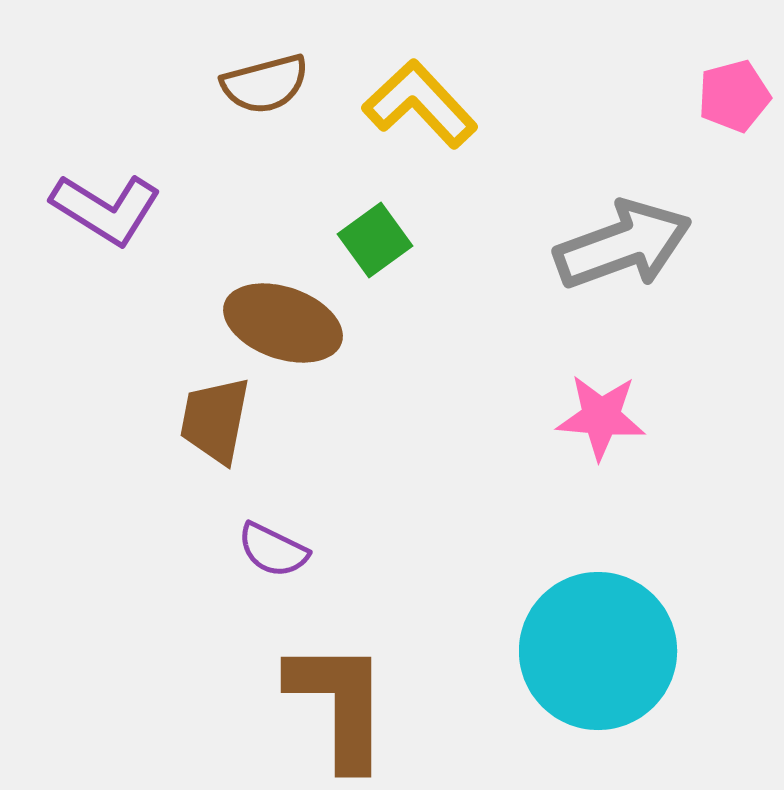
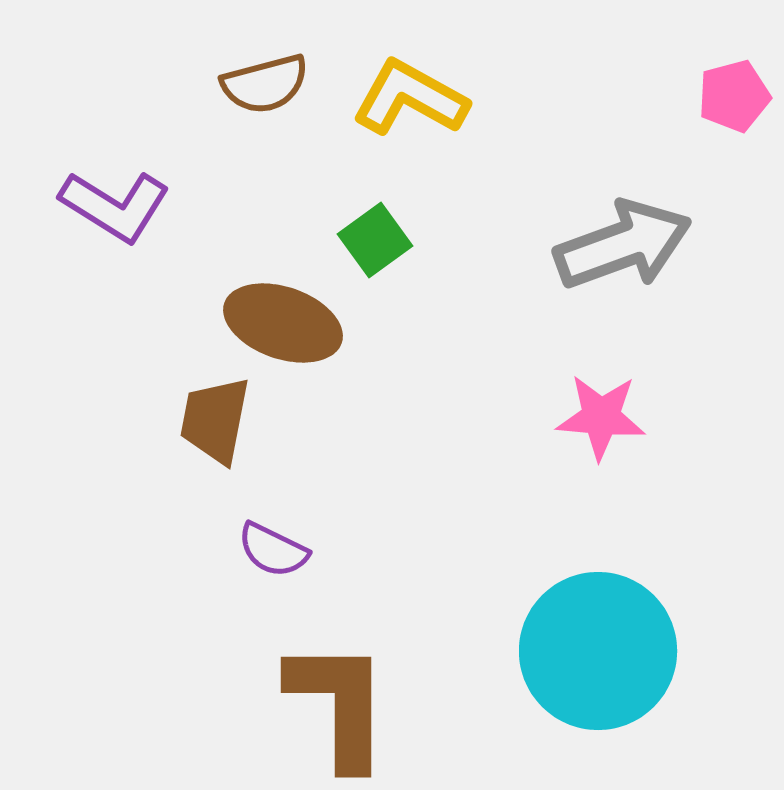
yellow L-shape: moved 10 px left, 6 px up; rotated 18 degrees counterclockwise
purple L-shape: moved 9 px right, 3 px up
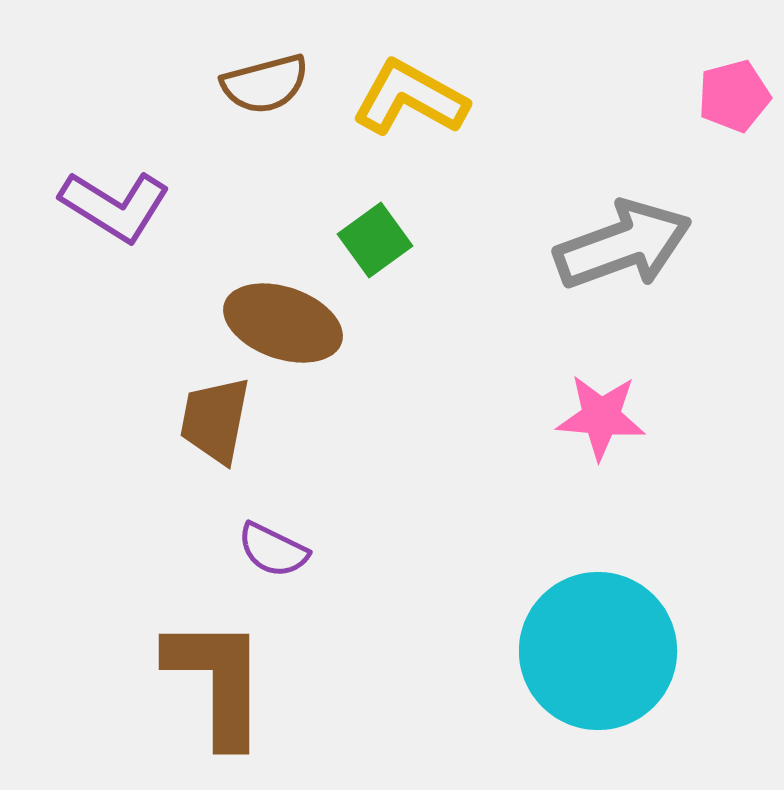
brown L-shape: moved 122 px left, 23 px up
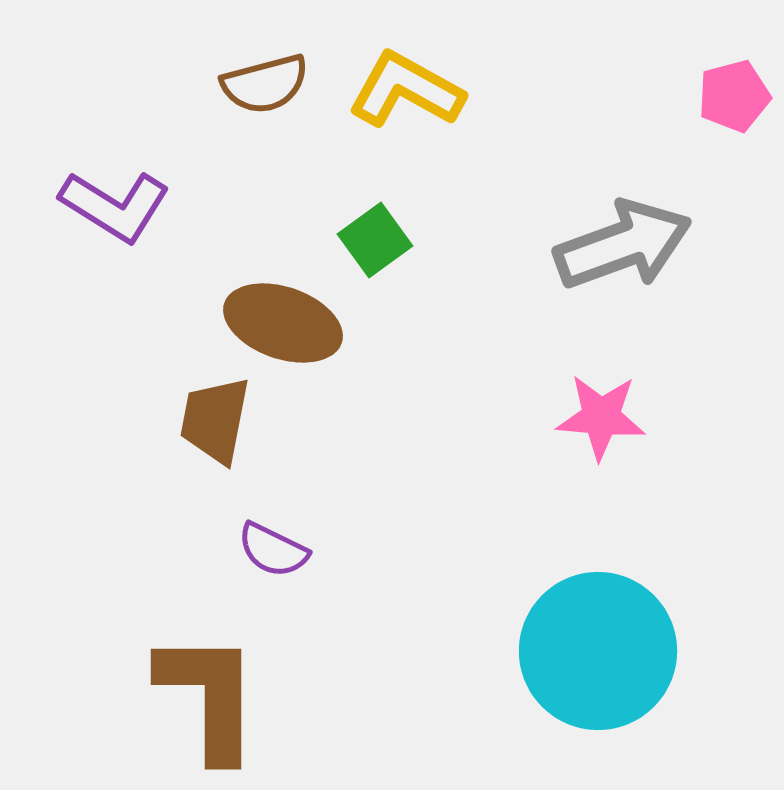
yellow L-shape: moved 4 px left, 8 px up
brown L-shape: moved 8 px left, 15 px down
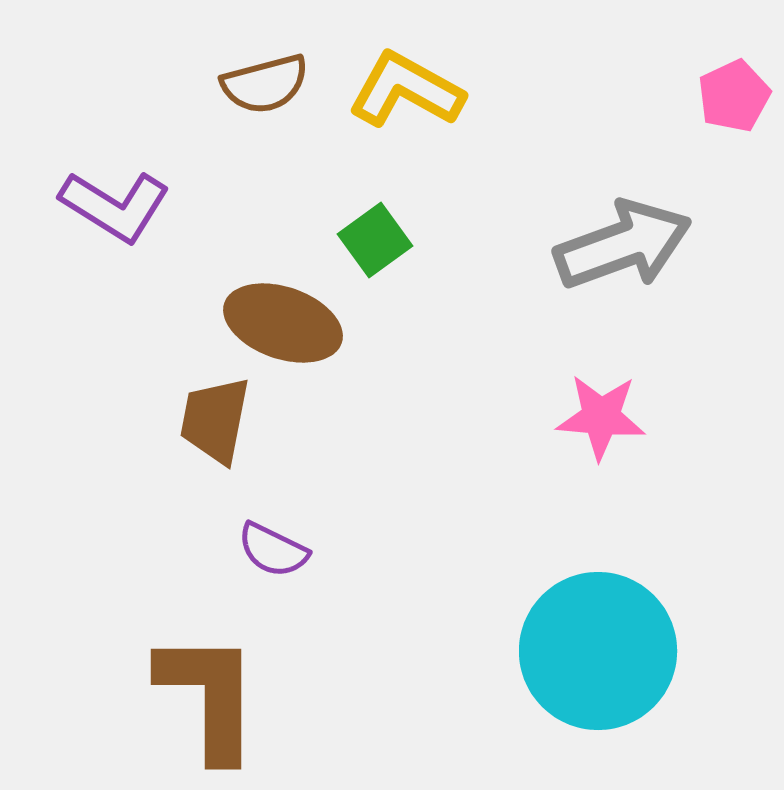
pink pentagon: rotated 10 degrees counterclockwise
